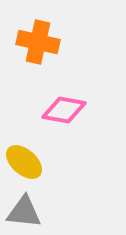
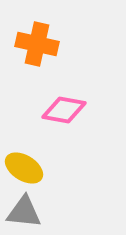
orange cross: moved 1 px left, 2 px down
yellow ellipse: moved 6 px down; rotated 9 degrees counterclockwise
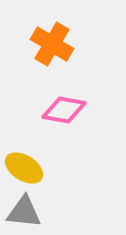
orange cross: moved 15 px right; rotated 18 degrees clockwise
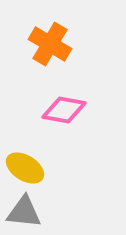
orange cross: moved 2 px left
yellow ellipse: moved 1 px right
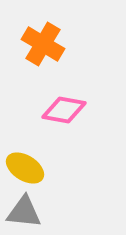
orange cross: moved 7 px left
